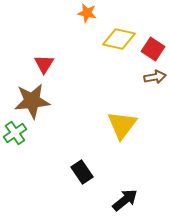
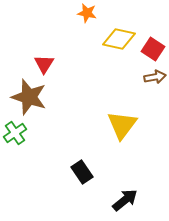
brown star: moved 3 px left, 4 px up; rotated 24 degrees clockwise
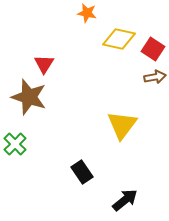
green cross: moved 11 px down; rotated 10 degrees counterclockwise
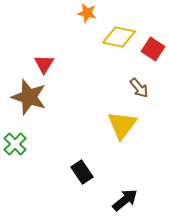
yellow diamond: moved 2 px up
brown arrow: moved 16 px left, 11 px down; rotated 60 degrees clockwise
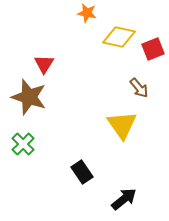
red square: rotated 35 degrees clockwise
yellow triangle: rotated 12 degrees counterclockwise
green cross: moved 8 px right
black arrow: moved 1 px left, 1 px up
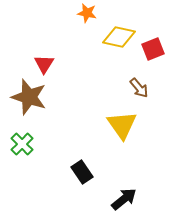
green cross: moved 1 px left
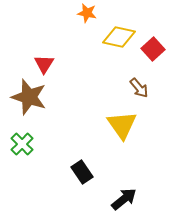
red square: rotated 20 degrees counterclockwise
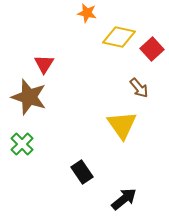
red square: moved 1 px left
